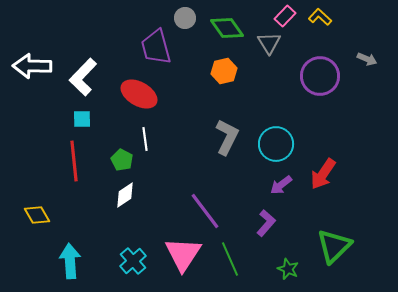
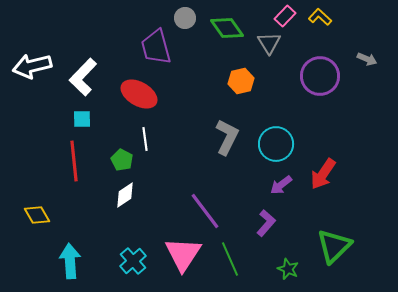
white arrow: rotated 15 degrees counterclockwise
orange hexagon: moved 17 px right, 10 px down
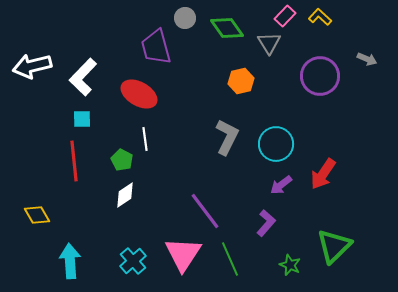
green star: moved 2 px right, 4 px up
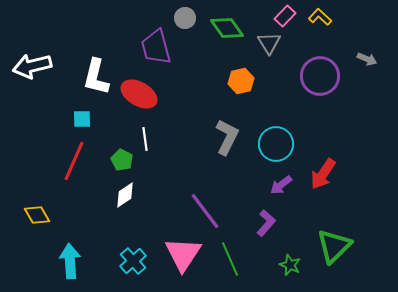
white L-shape: moved 13 px right; rotated 30 degrees counterclockwise
red line: rotated 30 degrees clockwise
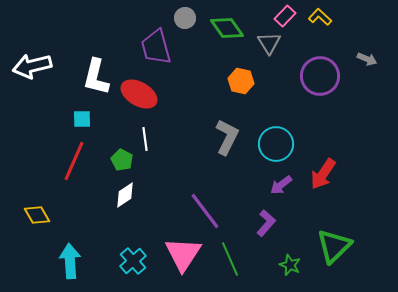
orange hexagon: rotated 25 degrees clockwise
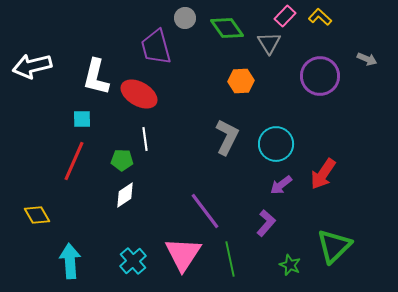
orange hexagon: rotated 15 degrees counterclockwise
green pentagon: rotated 25 degrees counterclockwise
green line: rotated 12 degrees clockwise
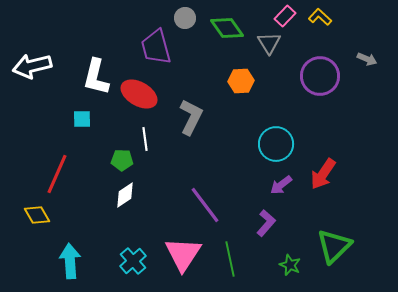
gray L-shape: moved 36 px left, 20 px up
red line: moved 17 px left, 13 px down
purple line: moved 6 px up
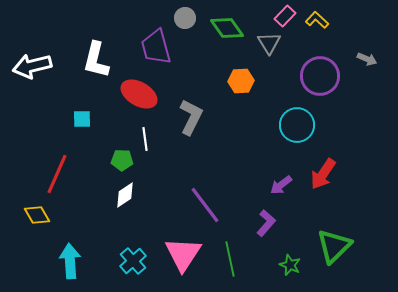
yellow L-shape: moved 3 px left, 3 px down
white L-shape: moved 17 px up
cyan circle: moved 21 px right, 19 px up
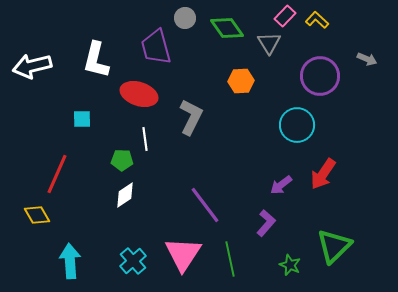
red ellipse: rotated 12 degrees counterclockwise
